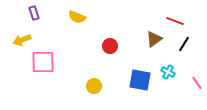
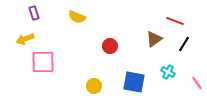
yellow arrow: moved 3 px right, 1 px up
blue square: moved 6 px left, 2 px down
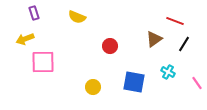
yellow circle: moved 1 px left, 1 px down
